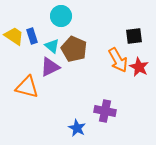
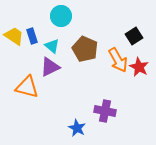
black square: rotated 24 degrees counterclockwise
brown pentagon: moved 11 px right
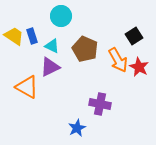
cyan triangle: rotated 14 degrees counterclockwise
orange triangle: rotated 15 degrees clockwise
purple cross: moved 5 px left, 7 px up
blue star: rotated 18 degrees clockwise
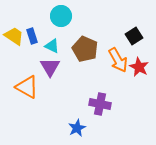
purple triangle: rotated 35 degrees counterclockwise
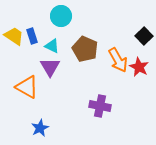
black square: moved 10 px right; rotated 12 degrees counterclockwise
purple cross: moved 2 px down
blue star: moved 37 px left
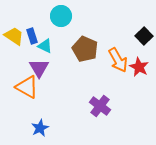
cyan triangle: moved 7 px left
purple triangle: moved 11 px left, 1 px down
purple cross: rotated 25 degrees clockwise
